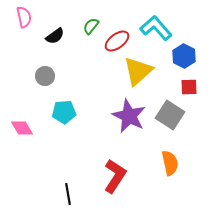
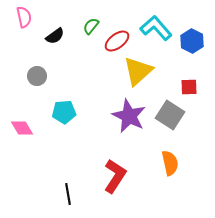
blue hexagon: moved 8 px right, 15 px up
gray circle: moved 8 px left
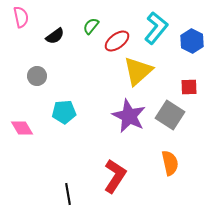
pink semicircle: moved 3 px left
cyan L-shape: rotated 80 degrees clockwise
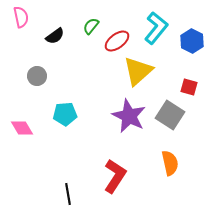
red square: rotated 18 degrees clockwise
cyan pentagon: moved 1 px right, 2 px down
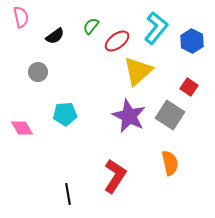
gray circle: moved 1 px right, 4 px up
red square: rotated 18 degrees clockwise
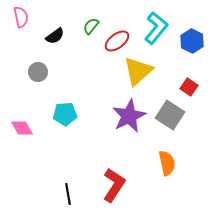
purple star: rotated 20 degrees clockwise
orange semicircle: moved 3 px left
red L-shape: moved 1 px left, 9 px down
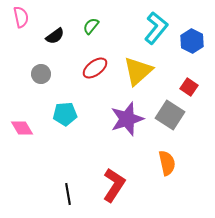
red ellipse: moved 22 px left, 27 px down
gray circle: moved 3 px right, 2 px down
purple star: moved 2 px left, 3 px down; rotated 8 degrees clockwise
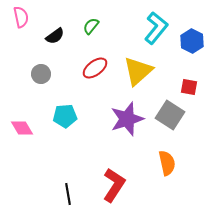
red square: rotated 24 degrees counterclockwise
cyan pentagon: moved 2 px down
